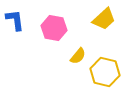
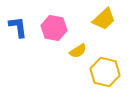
blue L-shape: moved 3 px right, 7 px down
yellow semicircle: moved 5 px up; rotated 18 degrees clockwise
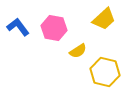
blue L-shape: rotated 30 degrees counterclockwise
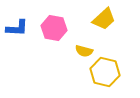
blue L-shape: moved 1 px left, 1 px down; rotated 130 degrees clockwise
yellow semicircle: moved 6 px right; rotated 48 degrees clockwise
